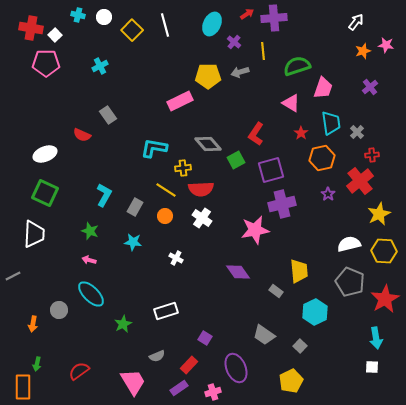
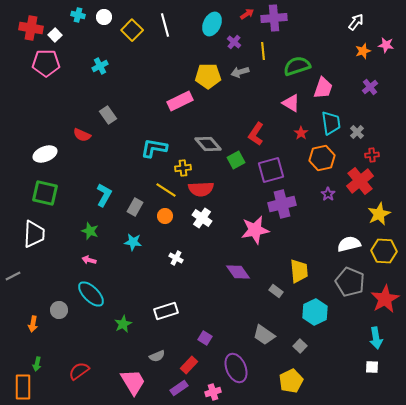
green square at (45, 193): rotated 12 degrees counterclockwise
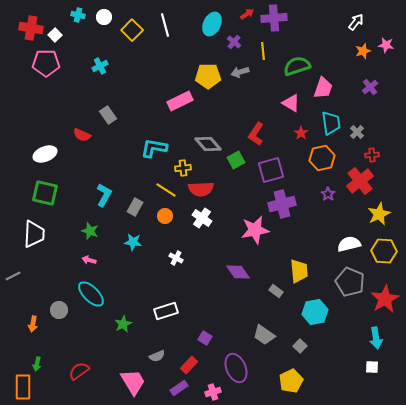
cyan hexagon at (315, 312): rotated 15 degrees clockwise
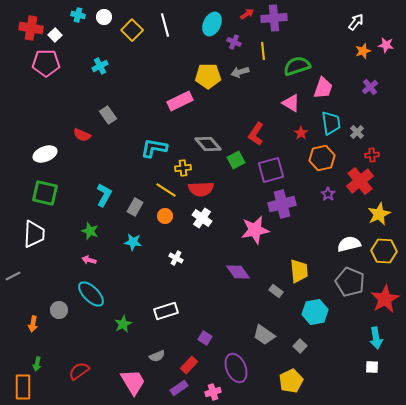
purple cross at (234, 42): rotated 16 degrees counterclockwise
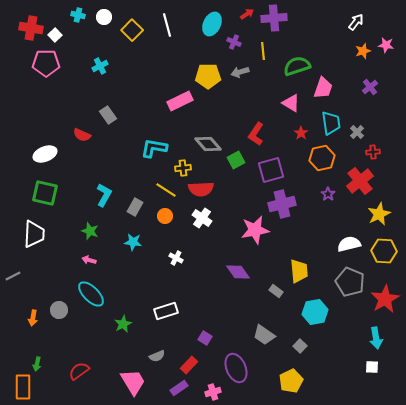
white line at (165, 25): moved 2 px right
red cross at (372, 155): moved 1 px right, 3 px up
orange arrow at (33, 324): moved 6 px up
